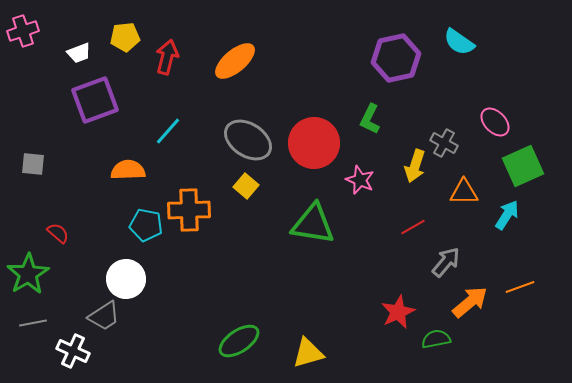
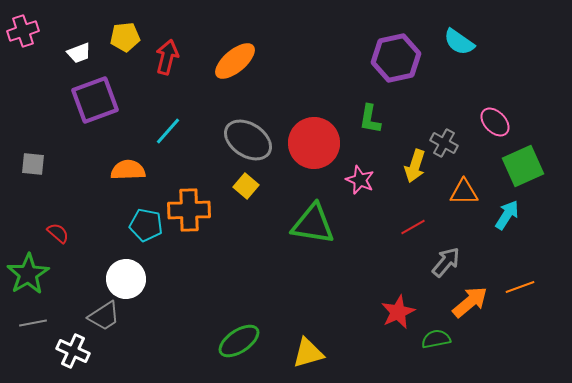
green L-shape: rotated 16 degrees counterclockwise
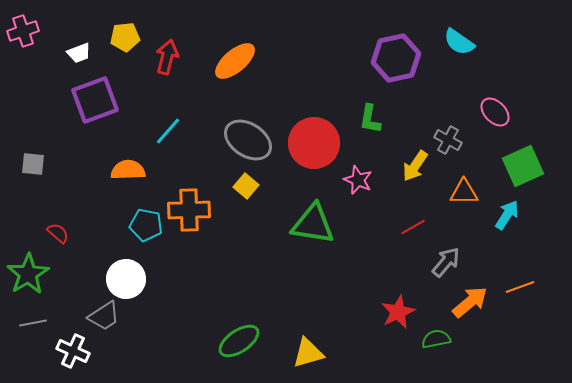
pink ellipse: moved 10 px up
gray cross: moved 4 px right, 3 px up
yellow arrow: rotated 16 degrees clockwise
pink star: moved 2 px left
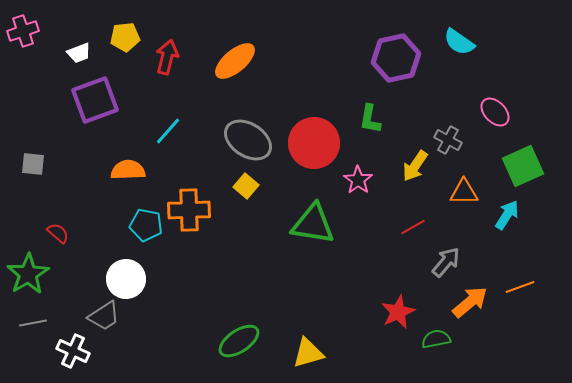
pink star: rotated 12 degrees clockwise
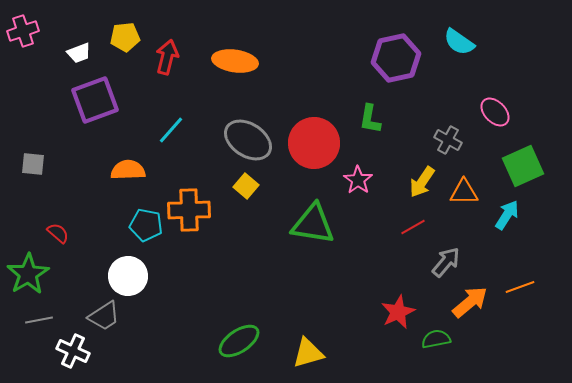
orange ellipse: rotated 48 degrees clockwise
cyan line: moved 3 px right, 1 px up
yellow arrow: moved 7 px right, 16 px down
white circle: moved 2 px right, 3 px up
gray line: moved 6 px right, 3 px up
